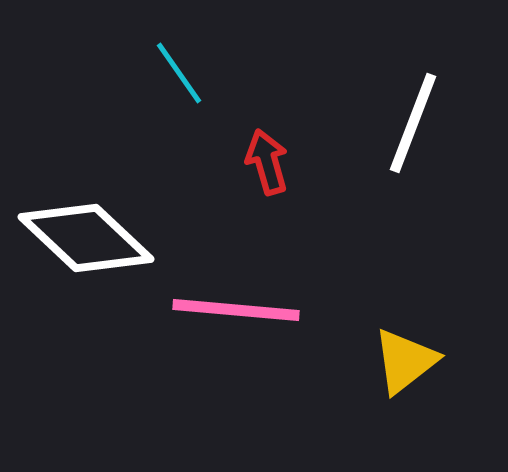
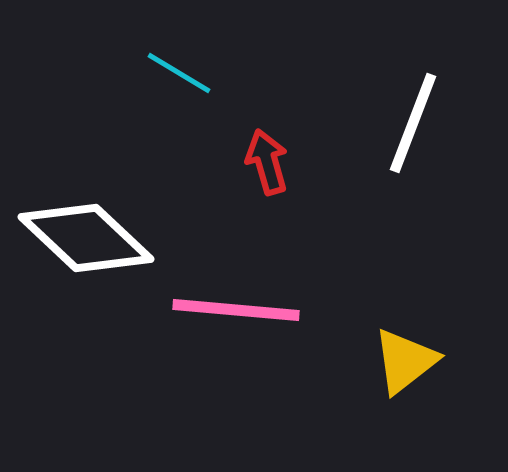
cyan line: rotated 24 degrees counterclockwise
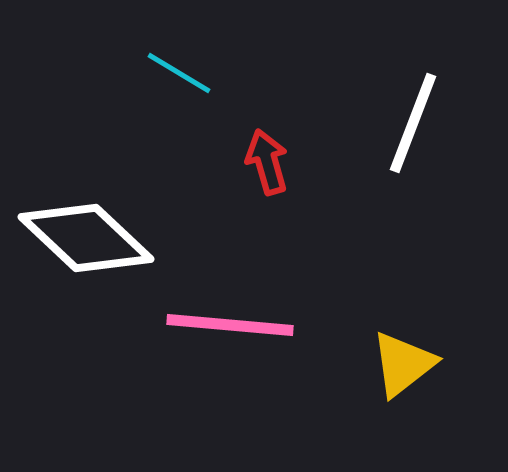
pink line: moved 6 px left, 15 px down
yellow triangle: moved 2 px left, 3 px down
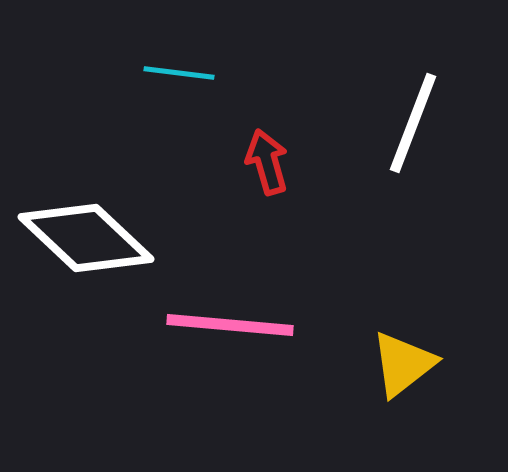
cyan line: rotated 24 degrees counterclockwise
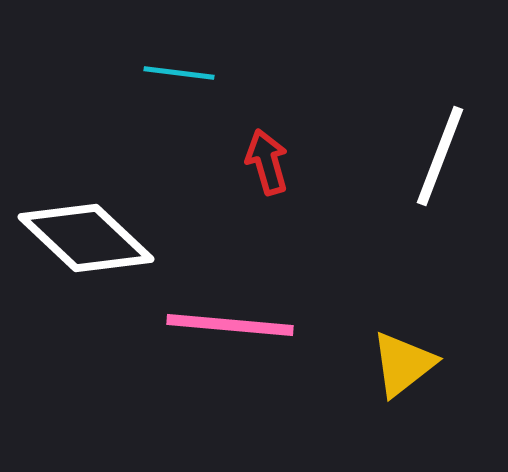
white line: moved 27 px right, 33 px down
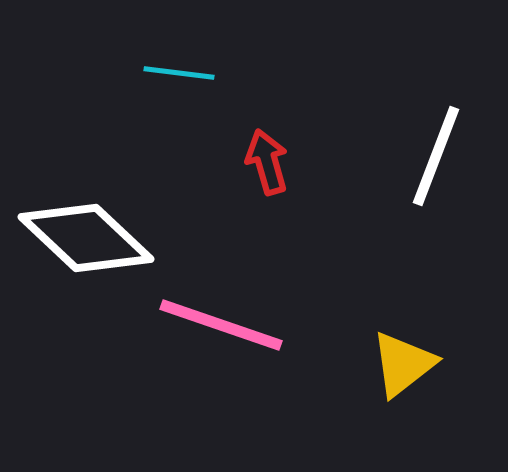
white line: moved 4 px left
pink line: moved 9 px left; rotated 14 degrees clockwise
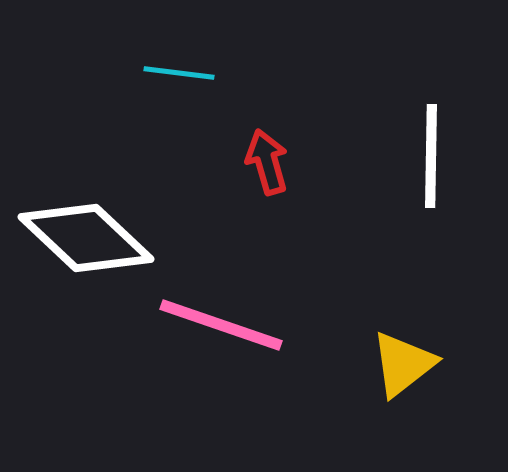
white line: moved 5 px left; rotated 20 degrees counterclockwise
